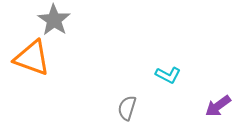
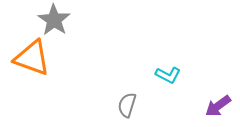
gray semicircle: moved 3 px up
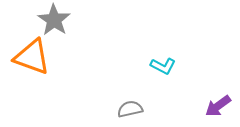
orange triangle: moved 1 px up
cyan L-shape: moved 5 px left, 9 px up
gray semicircle: moved 3 px right, 4 px down; rotated 60 degrees clockwise
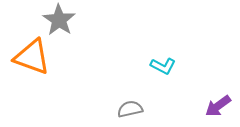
gray star: moved 5 px right
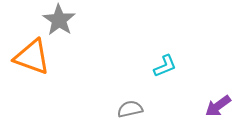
cyan L-shape: moved 2 px right; rotated 50 degrees counterclockwise
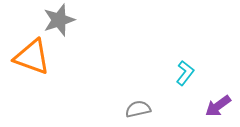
gray star: rotated 20 degrees clockwise
cyan L-shape: moved 20 px right, 7 px down; rotated 30 degrees counterclockwise
gray semicircle: moved 8 px right
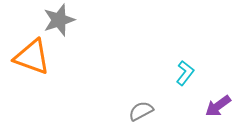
gray semicircle: moved 3 px right, 2 px down; rotated 15 degrees counterclockwise
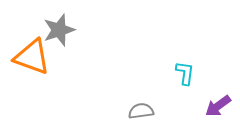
gray star: moved 10 px down
cyan L-shape: rotated 30 degrees counterclockwise
gray semicircle: rotated 20 degrees clockwise
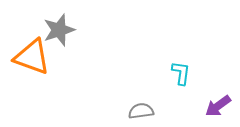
cyan L-shape: moved 4 px left
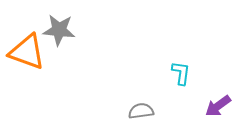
gray star: rotated 24 degrees clockwise
orange triangle: moved 5 px left, 5 px up
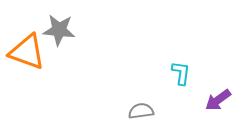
purple arrow: moved 6 px up
